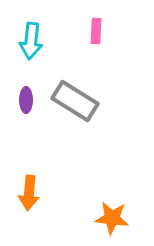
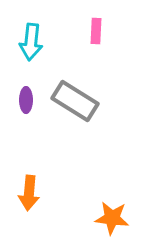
cyan arrow: moved 1 px down
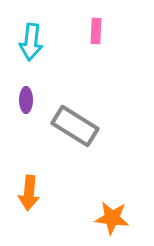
gray rectangle: moved 25 px down
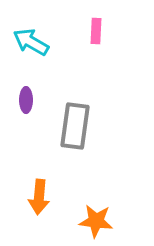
cyan arrow: rotated 114 degrees clockwise
gray rectangle: rotated 66 degrees clockwise
orange arrow: moved 10 px right, 4 px down
orange star: moved 16 px left, 3 px down
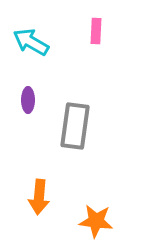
purple ellipse: moved 2 px right
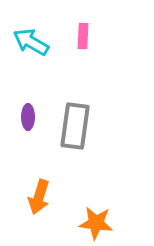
pink rectangle: moved 13 px left, 5 px down
purple ellipse: moved 17 px down
orange arrow: rotated 12 degrees clockwise
orange star: moved 2 px down
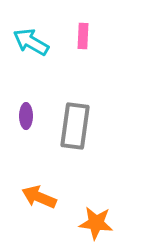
purple ellipse: moved 2 px left, 1 px up
orange arrow: rotated 96 degrees clockwise
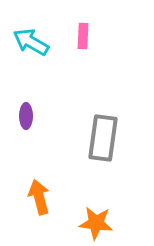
gray rectangle: moved 28 px right, 12 px down
orange arrow: rotated 52 degrees clockwise
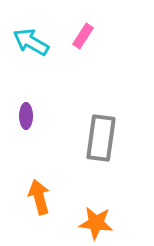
pink rectangle: rotated 30 degrees clockwise
gray rectangle: moved 2 px left
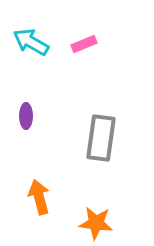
pink rectangle: moved 1 px right, 8 px down; rotated 35 degrees clockwise
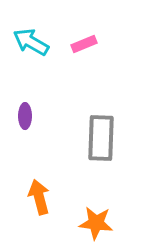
purple ellipse: moved 1 px left
gray rectangle: rotated 6 degrees counterclockwise
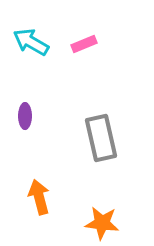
gray rectangle: rotated 15 degrees counterclockwise
orange star: moved 6 px right
